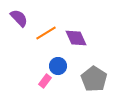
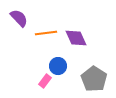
orange line: rotated 25 degrees clockwise
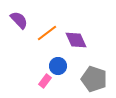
purple semicircle: moved 2 px down
orange line: moved 1 px right; rotated 30 degrees counterclockwise
purple diamond: moved 2 px down
gray pentagon: rotated 15 degrees counterclockwise
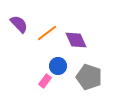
purple semicircle: moved 4 px down
gray pentagon: moved 5 px left, 2 px up
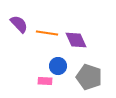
orange line: rotated 45 degrees clockwise
pink rectangle: rotated 56 degrees clockwise
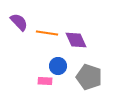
purple semicircle: moved 2 px up
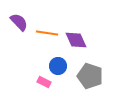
gray pentagon: moved 1 px right, 1 px up
pink rectangle: moved 1 px left, 1 px down; rotated 24 degrees clockwise
